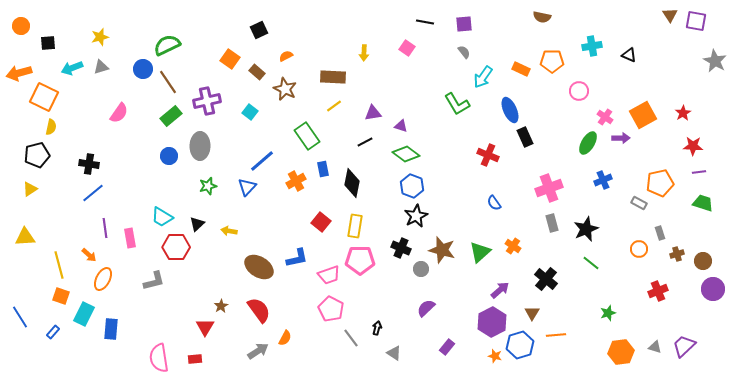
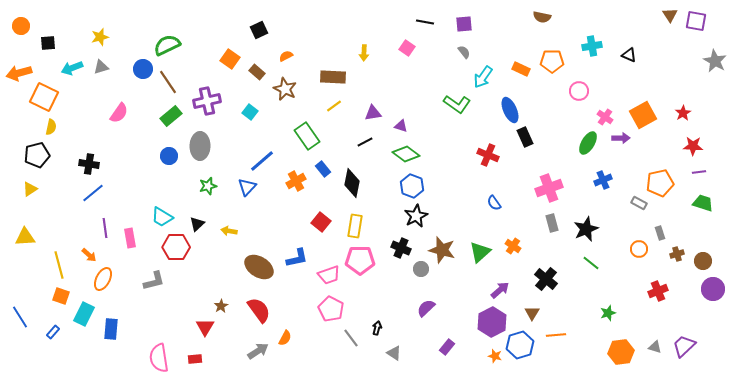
green L-shape at (457, 104): rotated 24 degrees counterclockwise
blue rectangle at (323, 169): rotated 28 degrees counterclockwise
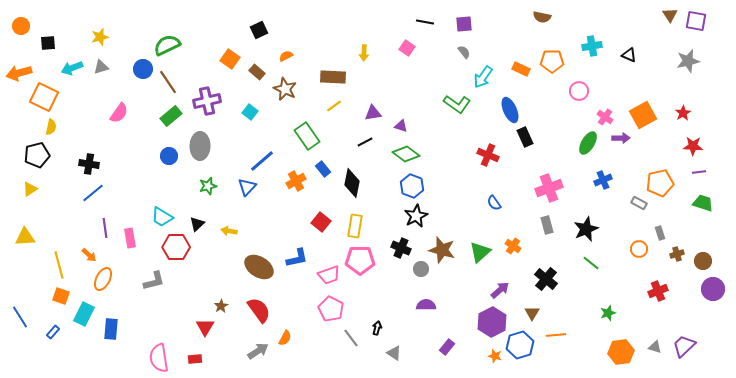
gray star at (715, 61): moved 27 px left; rotated 30 degrees clockwise
gray rectangle at (552, 223): moved 5 px left, 2 px down
purple semicircle at (426, 308): moved 3 px up; rotated 42 degrees clockwise
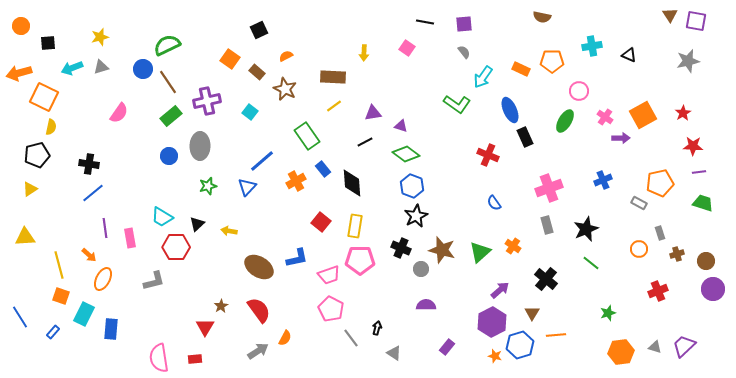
green ellipse at (588, 143): moved 23 px left, 22 px up
black diamond at (352, 183): rotated 16 degrees counterclockwise
brown circle at (703, 261): moved 3 px right
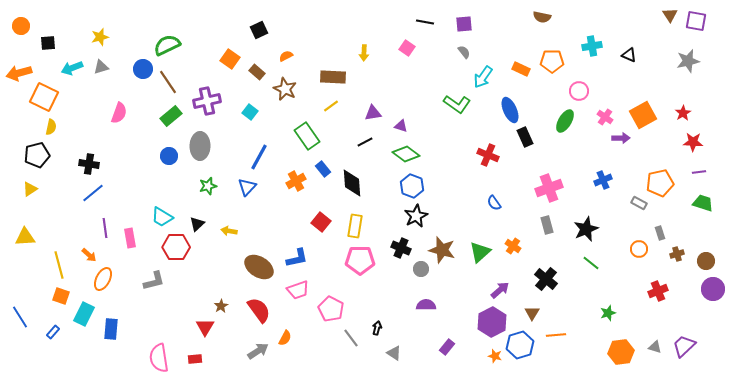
yellow line at (334, 106): moved 3 px left
pink semicircle at (119, 113): rotated 15 degrees counterclockwise
red star at (693, 146): moved 4 px up
blue line at (262, 161): moved 3 px left, 4 px up; rotated 20 degrees counterclockwise
pink trapezoid at (329, 275): moved 31 px left, 15 px down
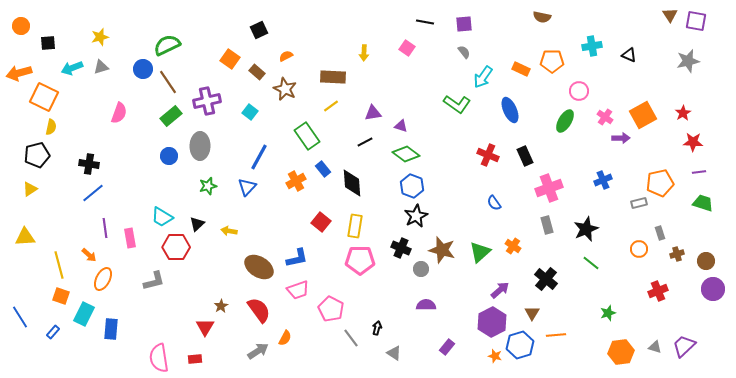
black rectangle at (525, 137): moved 19 px down
gray rectangle at (639, 203): rotated 42 degrees counterclockwise
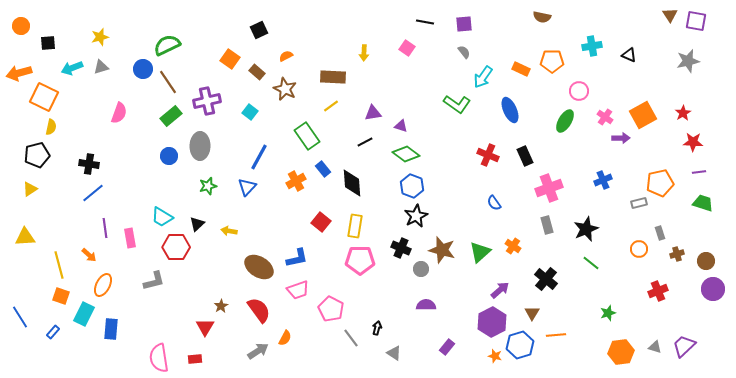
orange ellipse at (103, 279): moved 6 px down
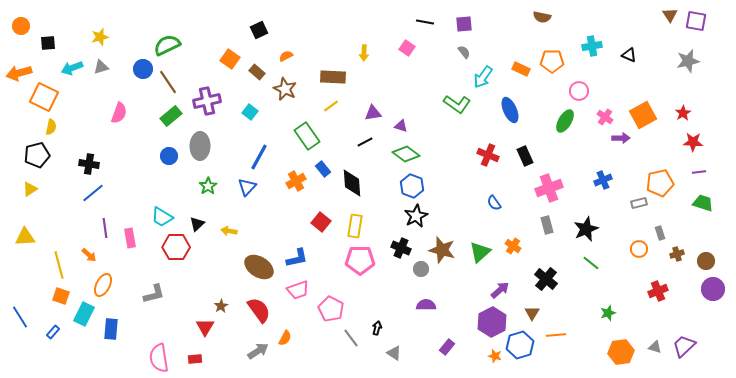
green star at (208, 186): rotated 18 degrees counterclockwise
gray L-shape at (154, 281): moved 13 px down
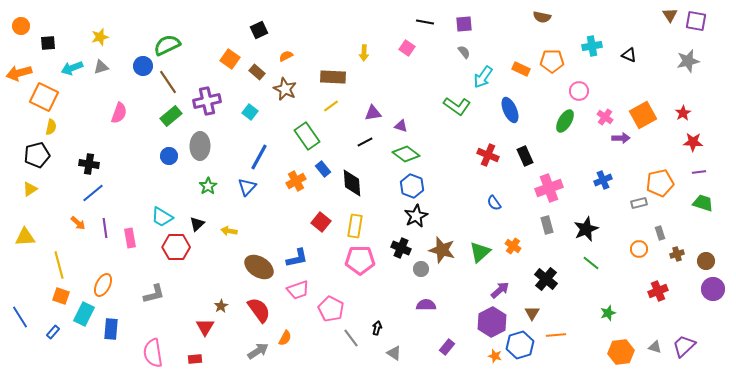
blue circle at (143, 69): moved 3 px up
green L-shape at (457, 104): moved 2 px down
orange arrow at (89, 255): moved 11 px left, 32 px up
pink semicircle at (159, 358): moved 6 px left, 5 px up
